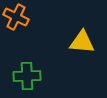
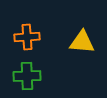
orange cross: moved 11 px right, 20 px down; rotated 30 degrees counterclockwise
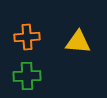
yellow triangle: moved 4 px left
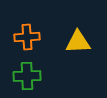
yellow triangle: rotated 8 degrees counterclockwise
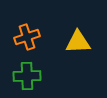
orange cross: rotated 15 degrees counterclockwise
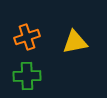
yellow triangle: moved 3 px left; rotated 8 degrees counterclockwise
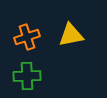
yellow triangle: moved 4 px left, 7 px up
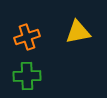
yellow triangle: moved 7 px right, 3 px up
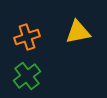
green cross: rotated 36 degrees counterclockwise
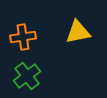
orange cross: moved 4 px left; rotated 10 degrees clockwise
